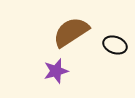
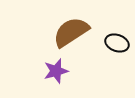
black ellipse: moved 2 px right, 2 px up
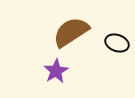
purple star: rotated 15 degrees counterclockwise
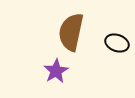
brown semicircle: rotated 45 degrees counterclockwise
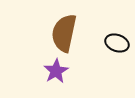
brown semicircle: moved 7 px left, 1 px down
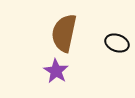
purple star: rotated 10 degrees counterclockwise
